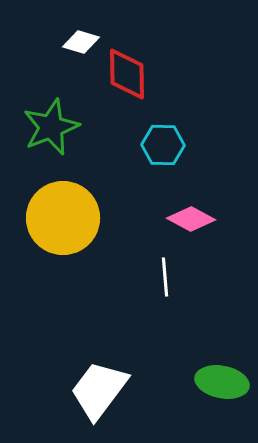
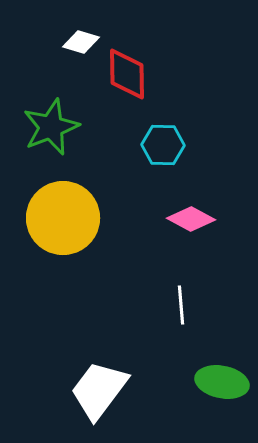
white line: moved 16 px right, 28 px down
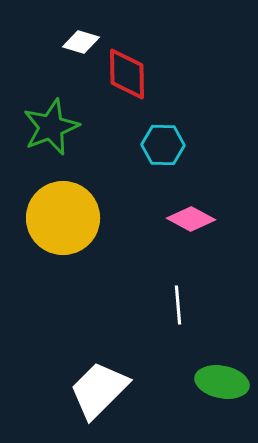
white line: moved 3 px left
white trapezoid: rotated 8 degrees clockwise
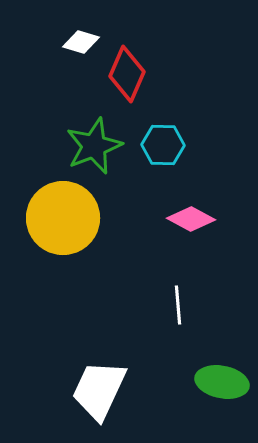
red diamond: rotated 24 degrees clockwise
green star: moved 43 px right, 19 px down
white trapezoid: rotated 20 degrees counterclockwise
